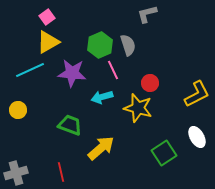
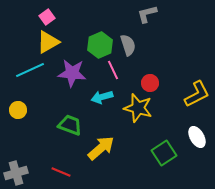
red line: rotated 54 degrees counterclockwise
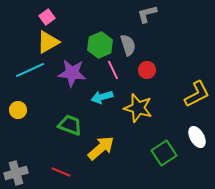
red circle: moved 3 px left, 13 px up
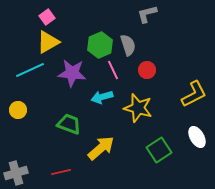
yellow L-shape: moved 3 px left
green trapezoid: moved 1 px left, 1 px up
green square: moved 5 px left, 3 px up
red line: rotated 36 degrees counterclockwise
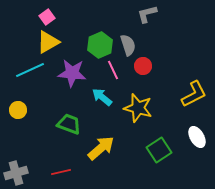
red circle: moved 4 px left, 4 px up
cyan arrow: rotated 55 degrees clockwise
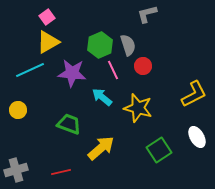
gray cross: moved 3 px up
